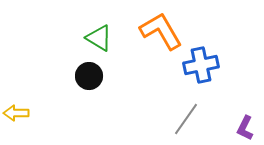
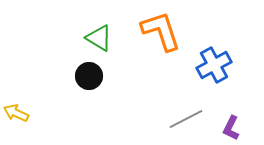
orange L-shape: rotated 12 degrees clockwise
blue cross: moved 13 px right; rotated 16 degrees counterclockwise
yellow arrow: rotated 25 degrees clockwise
gray line: rotated 28 degrees clockwise
purple L-shape: moved 14 px left
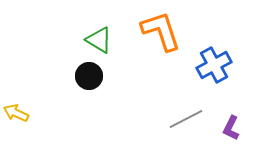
green triangle: moved 2 px down
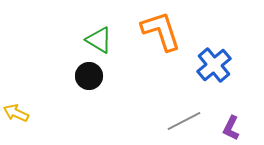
blue cross: rotated 12 degrees counterclockwise
gray line: moved 2 px left, 2 px down
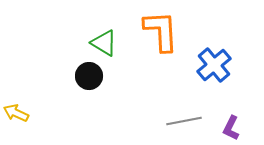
orange L-shape: rotated 15 degrees clockwise
green triangle: moved 5 px right, 3 px down
gray line: rotated 16 degrees clockwise
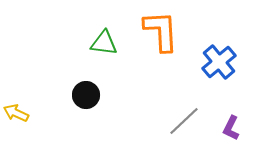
green triangle: rotated 24 degrees counterclockwise
blue cross: moved 5 px right, 3 px up
black circle: moved 3 px left, 19 px down
gray line: rotated 32 degrees counterclockwise
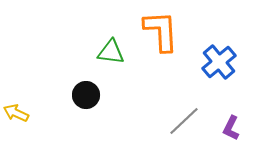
green triangle: moved 7 px right, 9 px down
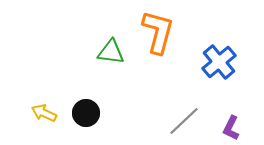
orange L-shape: moved 3 px left, 1 px down; rotated 18 degrees clockwise
black circle: moved 18 px down
yellow arrow: moved 28 px right
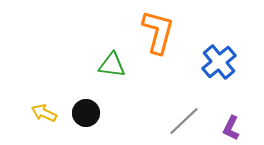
green triangle: moved 1 px right, 13 px down
